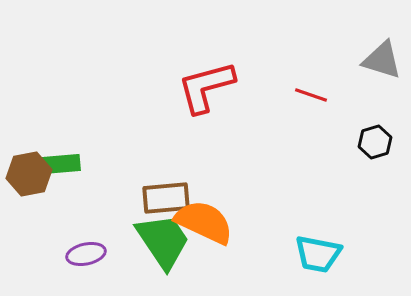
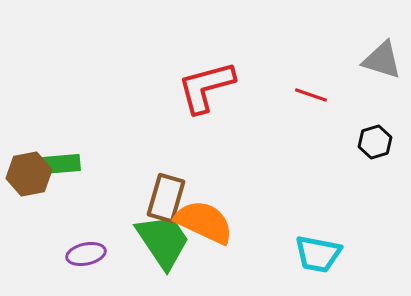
brown rectangle: rotated 69 degrees counterclockwise
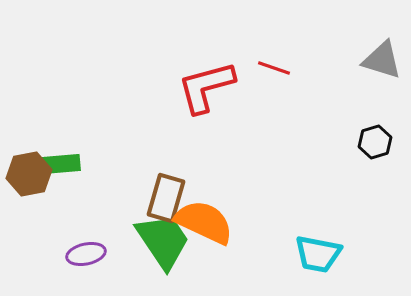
red line: moved 37 px left, 27 px up
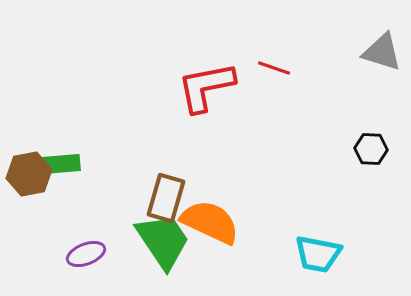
gray triangle: moved 8 px up
red L-shape: rotated 4 degrees clockwise
black hexagon: moved 4 px left, 7 px down; rotated 20 degrees clockwise
orange semicircle: moved 6 px right
purple ellipse: rotated 9 degrees counterclockwise
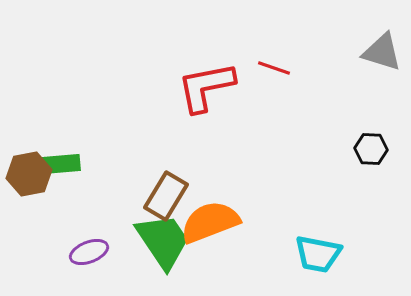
brown rectangle: moved 2 px up; rotated 15 degrees clockwise
orange semicircle: rotated 46 degrees counterclockwise
purple ellipse: moved 3 px right, 2 px up
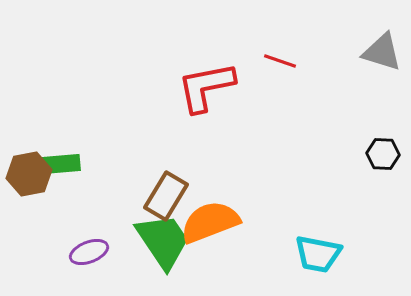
red line: moved 6 px right, 7 px up
black hexagon: moved 12 px right, 5 px down
